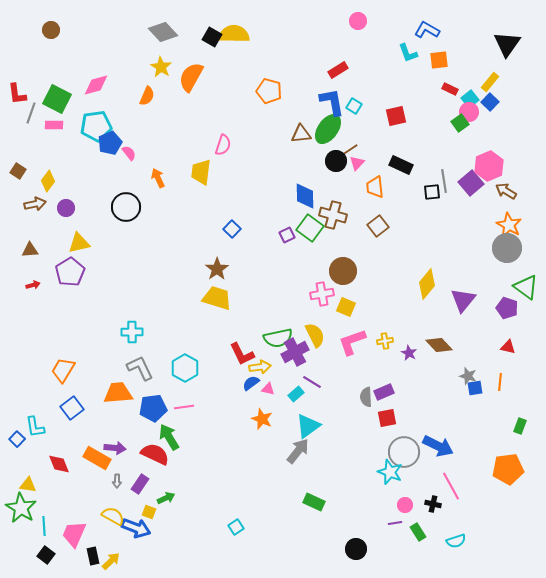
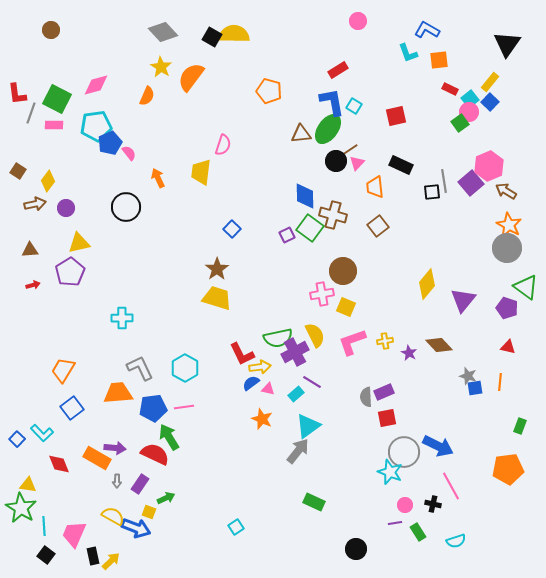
orange semicircle at (191, 77): rotated 8 degrees clockwise
cyan cross at (132, 332): moved 10 px left, 14 px up
cyan L-shape at (35, 427): moved 7 px right, 6 px down; rotated 35 degrees counterclockwise
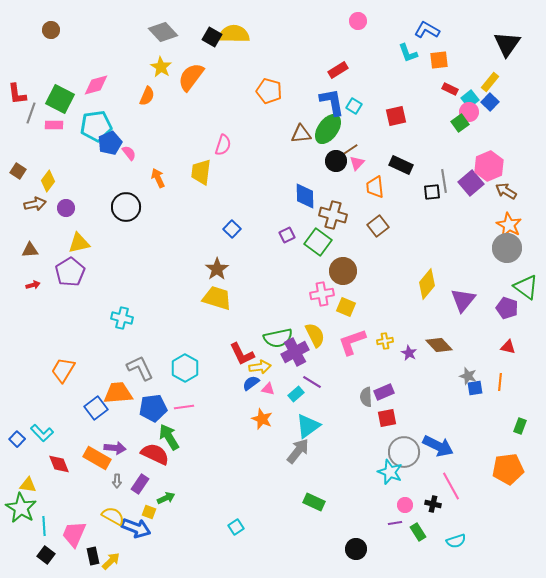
green square at (57, 99): moved 3 px right
green square at (310, 228): moved 8 px right, 14 px down
cyan cross at (122, 318): rotated 15 degrees clockwise
blue square at (72, 408): moved 24 px right
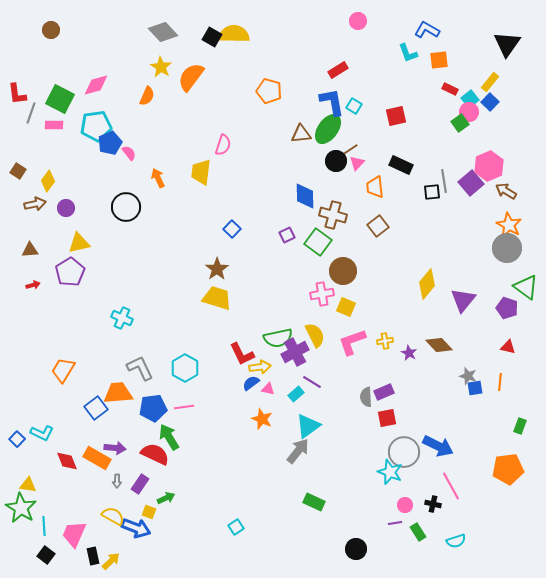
cyan cross at (122, 318): rotated 10 degrees clockwise
cyan L-shape at (42, 433): rotated 20 degrees counterclockwise
red diamond at (59, 464): moved 8 px right, 3 px up
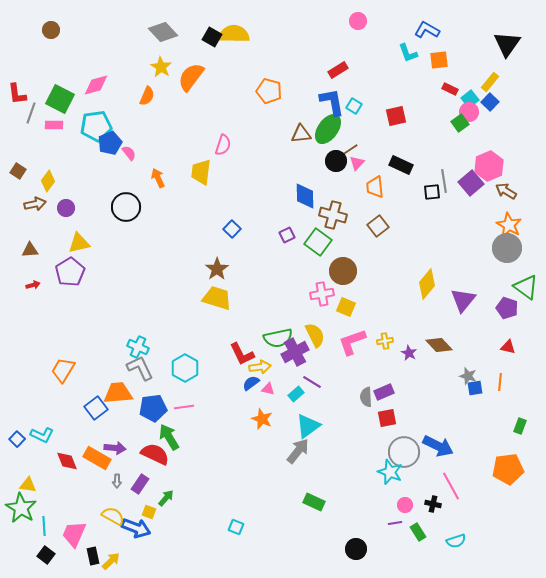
cyan cross at (122, 318): moved 16 px right, 29 px down
cyan L-shape at (42, 433): moved 2 px down
green arrow at (166, 498): rotated 24 degrees counterclockwise
cyan square at (236, 527): rotated 35 degrees counterclockwise
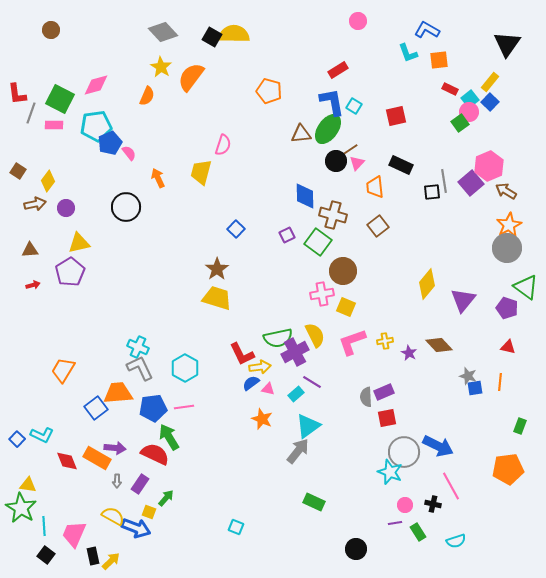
yellow trapezoid at (201, 172): rotated 8 degrees clockwise
orange star at (509, 225): rotated 15 degrees clockwise
blue square at (232, 229): moved 4 px right
